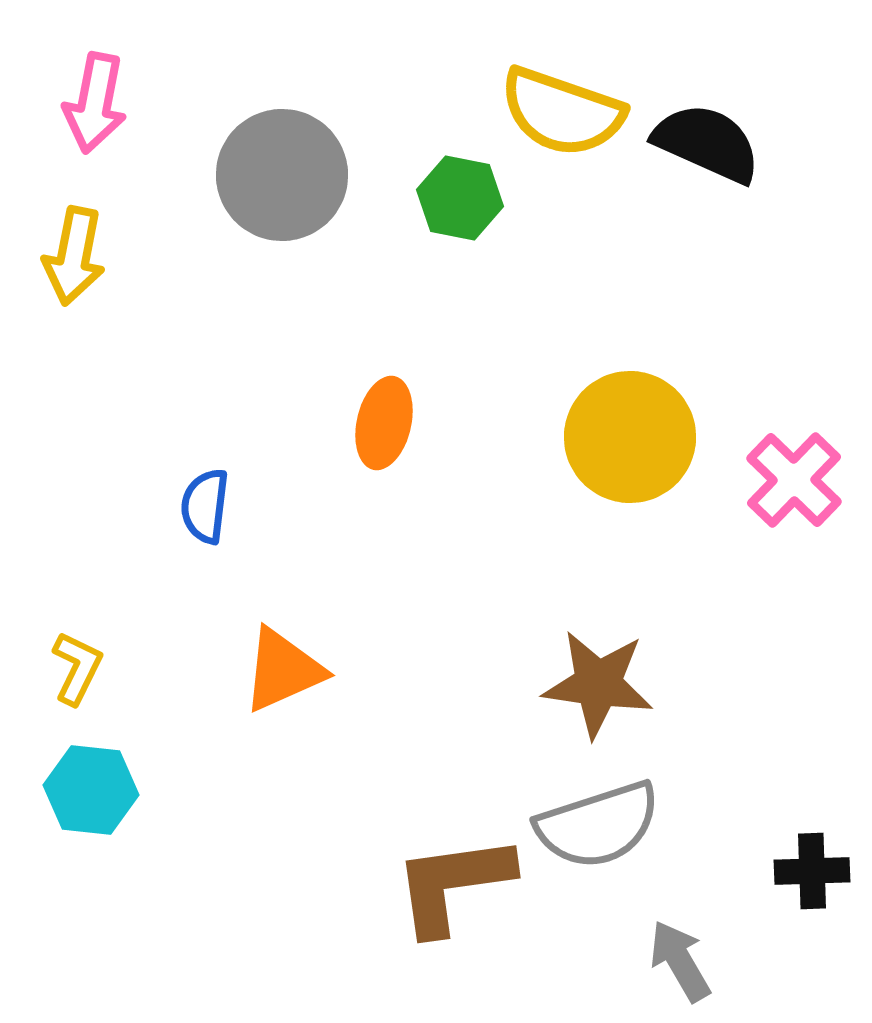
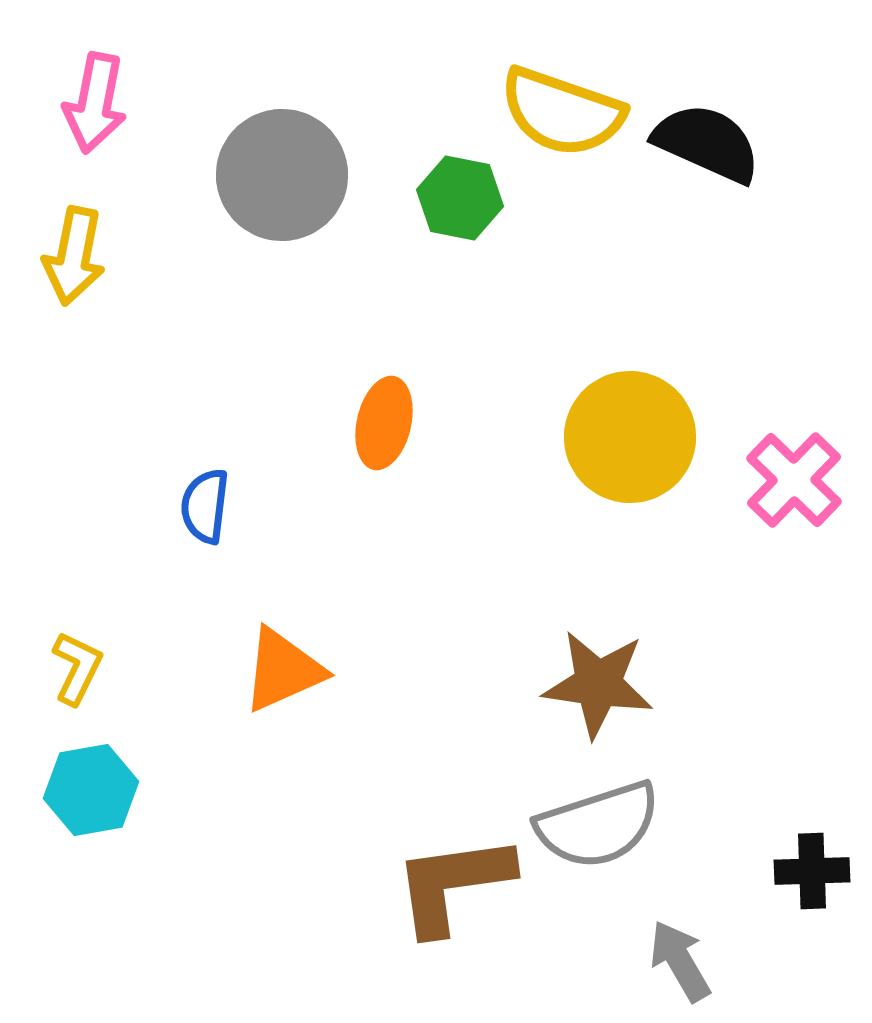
cyan hexagon: rotated 16 degrees counterclockwise
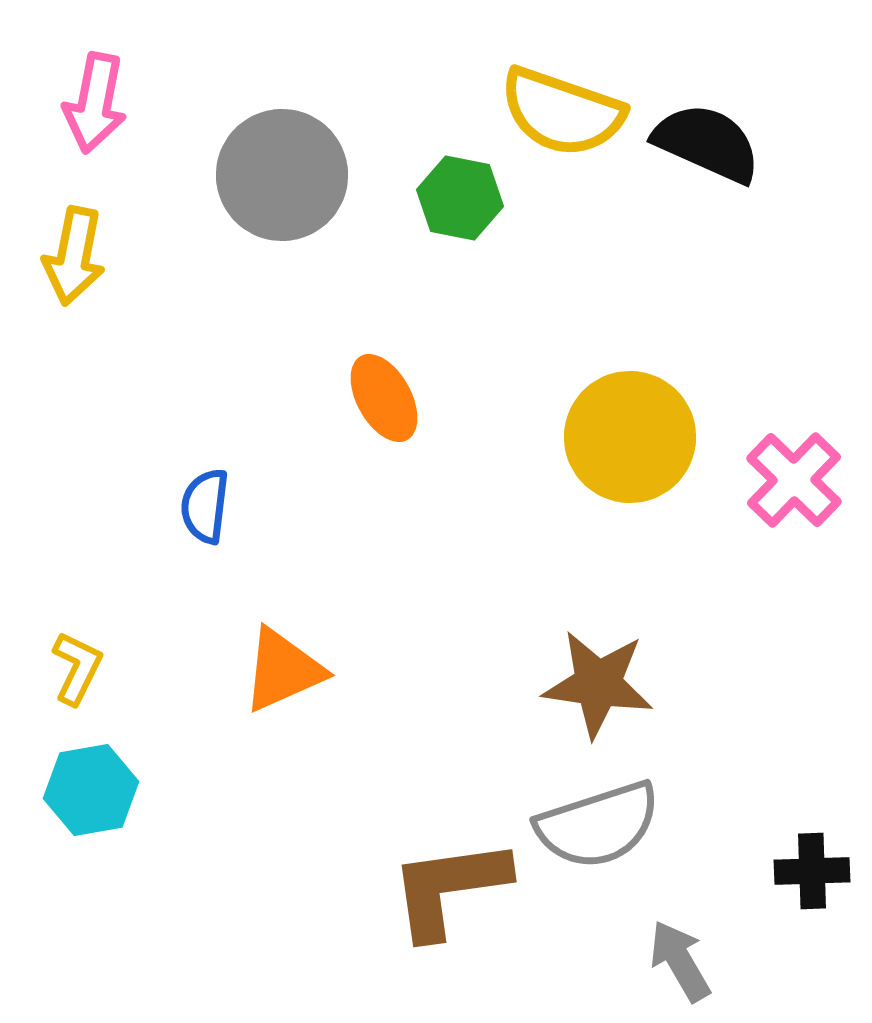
orange ellipse: moved 25 px up; rotated 42 degrees counterclockwise
brown L-shape: moved 4 px left, 4 px down
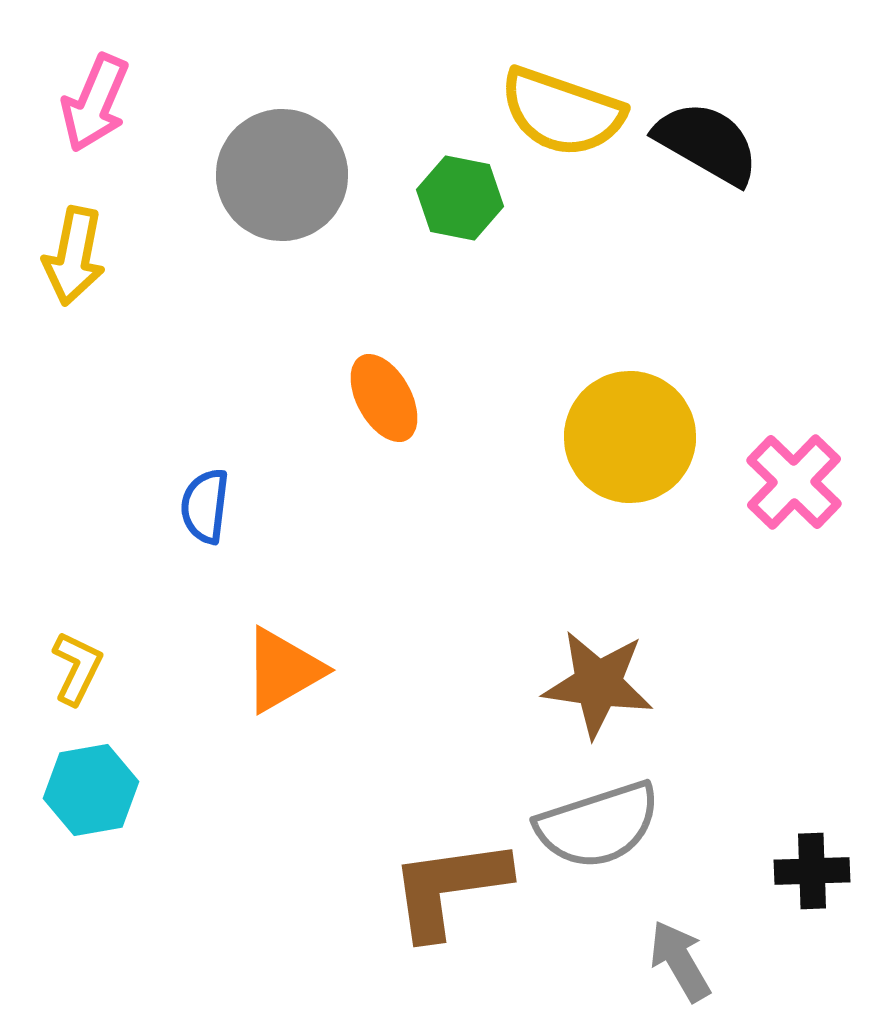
pink arrow: rotated 12 degrees clockwise
black semicircle: rotated 6 degrees clockwise
pink cross: moved 2 px down
orange triangle: rotated 6 degrees counterclockwise
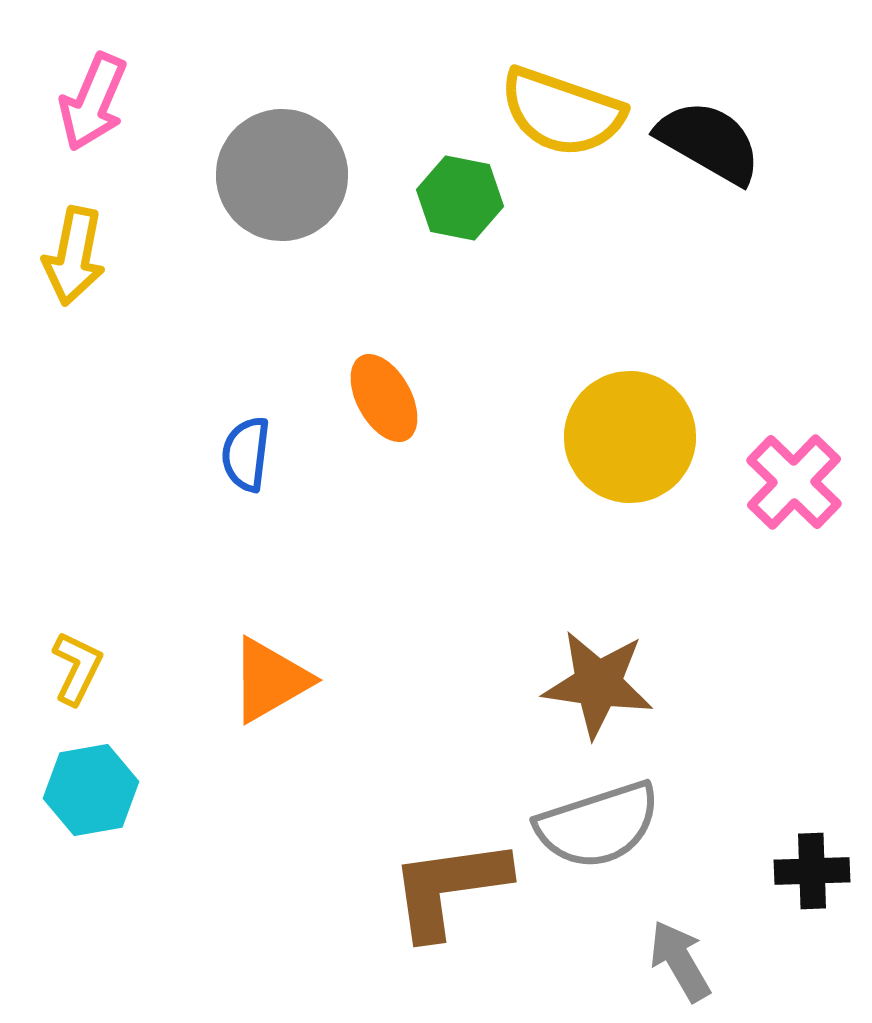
pink arrow: moved 2 px left, 1 px up
black semicircle: moved 2 px right, 1 px up
blue semicircle: moved 41 px right, 52 px up
orange triangle: moved 13 px left, 10 px down
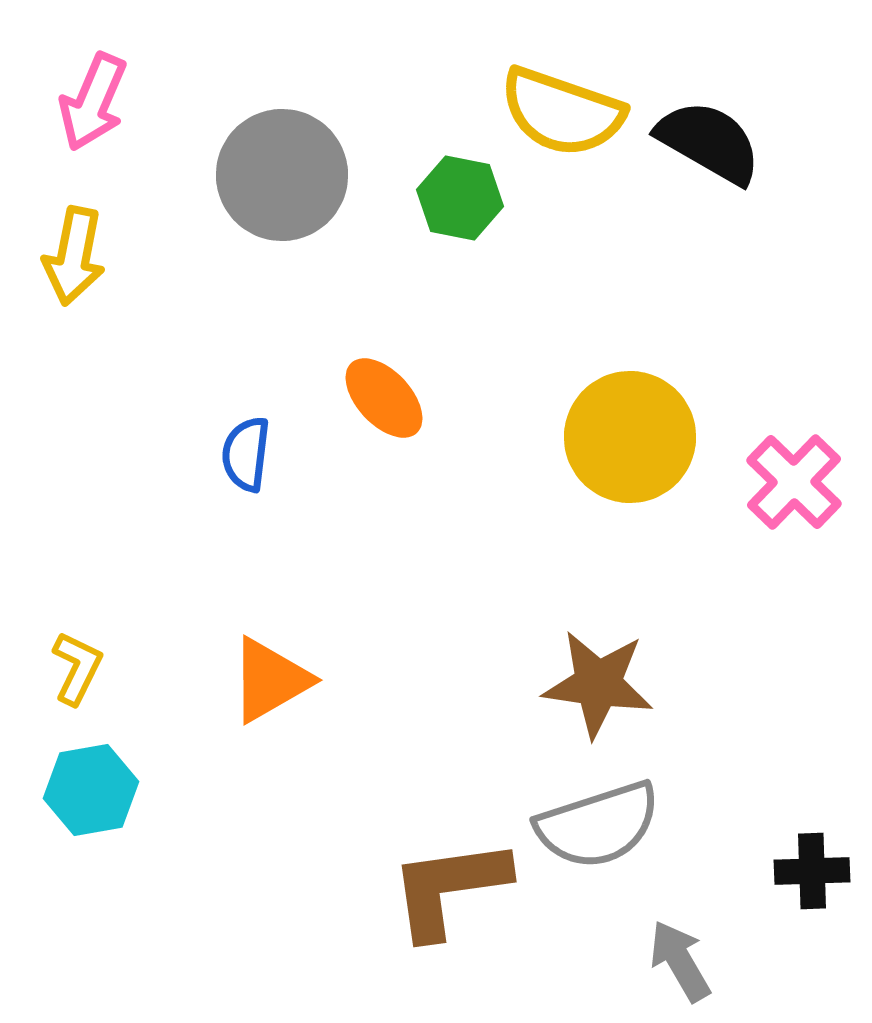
orange ellipse: rotated 14 degrees counterclockwise
